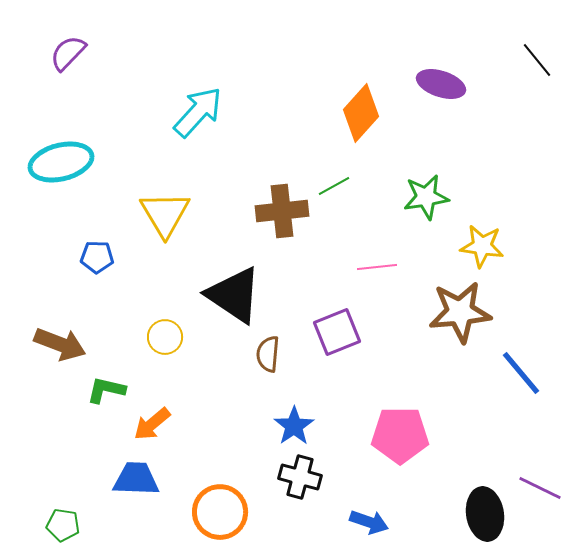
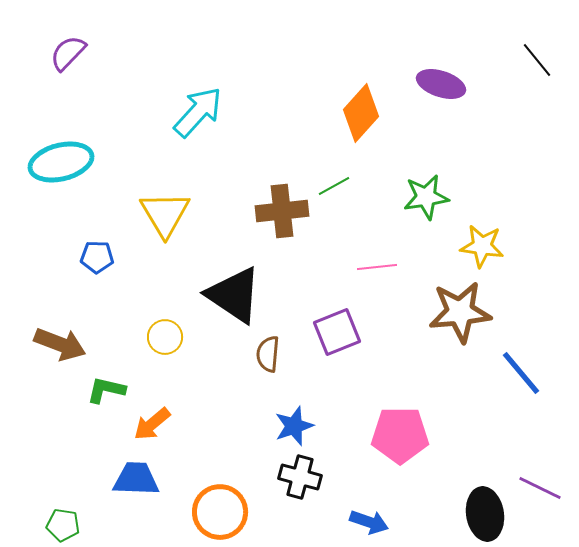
blue star: rotated 15 degrees clockwise
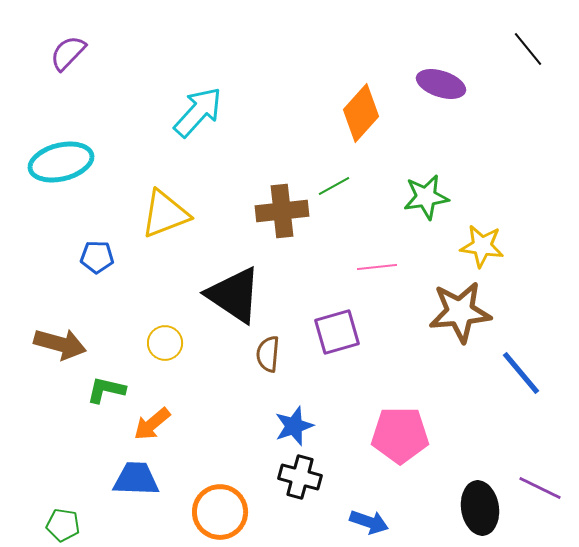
black line: moved 9 px left, 11 px up
yellow triangle: rotated 40 degrees clockwise
purple square: rotated 6 degrees clockwise
yellow circle: moved 6 px down
brown arrow: rotated 6 degrees counterclockwise
black ellipse: moved 5 px left, 6 px up
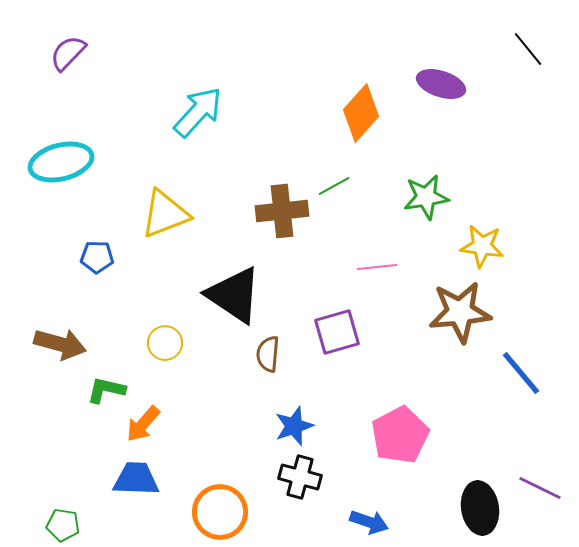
orange arrow: moved 9 px left; rotated 9 degrees counterclockwise
pink pentagon: rotated 28 degrees counterclockwise
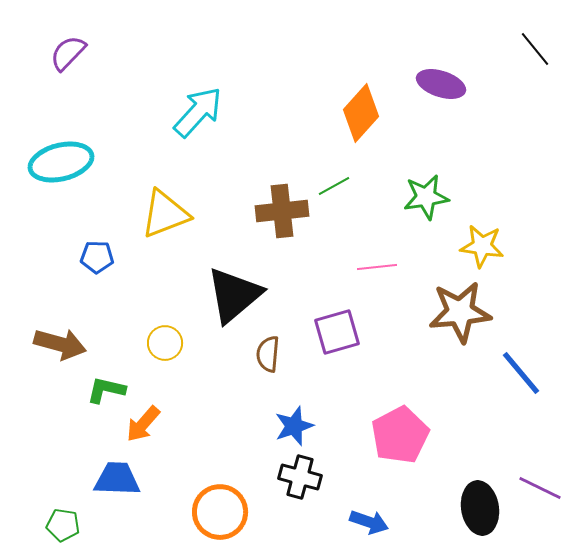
black line: moved 7 px right
black triangle: rotated 46 degrees clockwise
blue trapezoid: moved 19 px left
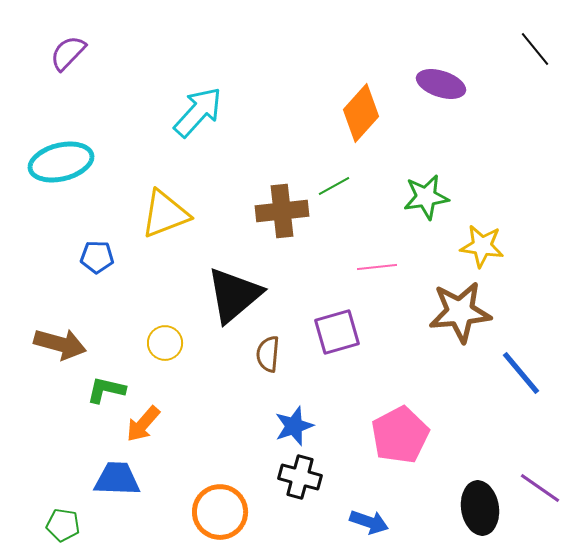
purple line: rotated 9 degrees clockwise
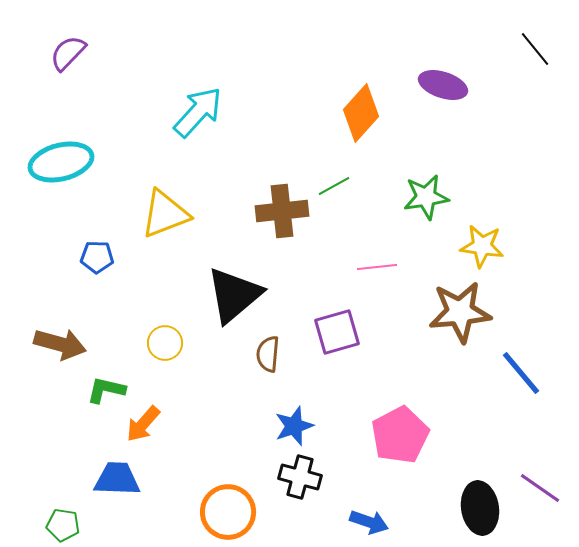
purple ellipse: moved 2 px right, 1 px down
orange circle: moved 8 px right
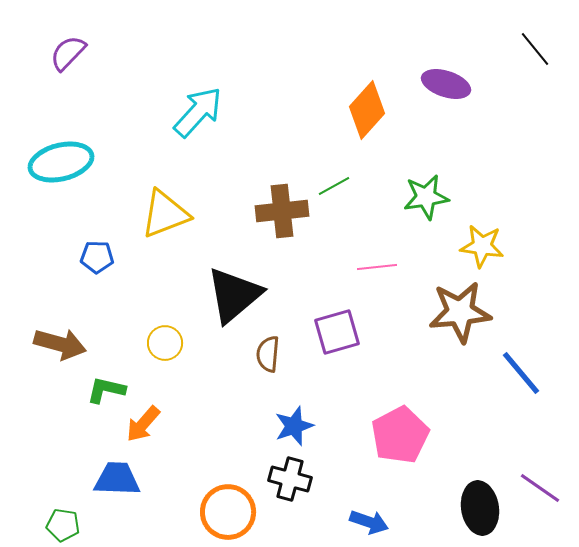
purple ellipse: moved 3 px right, 1 px up
orange diamond: moved 6 px right, 3 px up
black cross: moved 10 px left, 2 px down
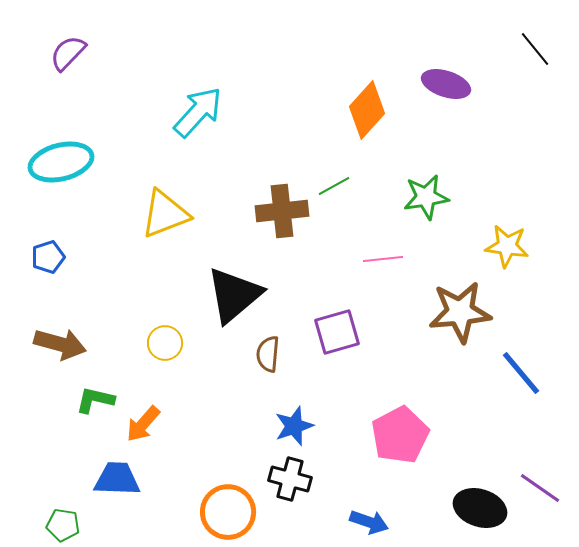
yellow star: moved 25 px right
blue pentagon: moved 49 px left; rotated 20 degrees counterclockwise
pink line: moved 6 px right, 8 px up
green L-shape: moved 11 px left, 10 px down
black ellipse: rotated 63 degrees counterclockwise
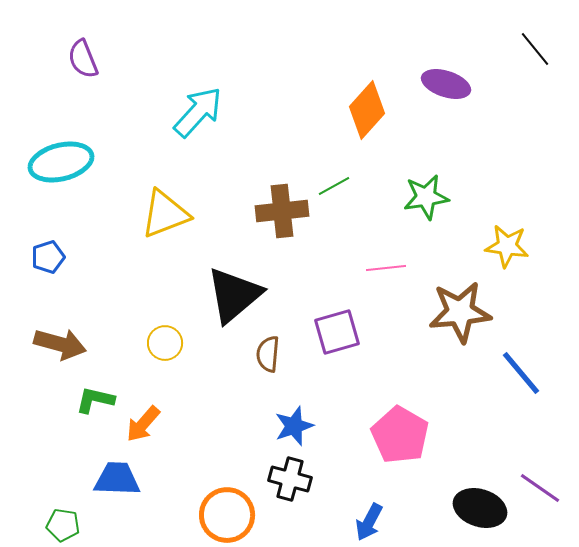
purple semicircle: moved 15 px right, 6 px down; rotated 66 degrees counterclockwise
pink line: moved 3 px right, 9 px down
pink pentagon: rotated 14 degrees counterclockwise
orange circle: moved 1 px left, 3 px down
blue arrow: rotated 99 degrees clockwise
